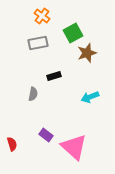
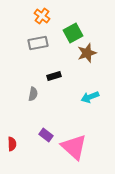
red semicircle: rotated 16 degrees clockwise
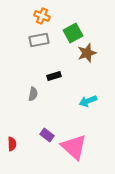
orange cross: rotated 14 degrees counterclockwise
gray rectangle: moved 1 px right, 3 px up
cyan arrow: moved 2 px left, 4 px down
purple rectangle: moved 1 px right
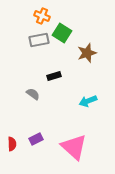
green square: moved 11 px left; rotated 30 degrees counterclockwise
gray semicircle: rotated 64 degrees counterclockwise
purple rectangle: moved 11 px left, 4 px down; rotated 64 degrees counterclockwise
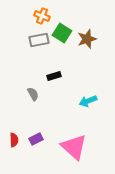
brown star: moved 14 px up
gray semicircle: rotated 24 degrees clockwise
red semicircle: moved 2 px right, 4 px up
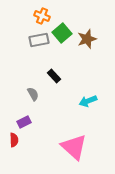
green square: rotated 18 degrees clockwise
black rectangle: rotated 64 degrees clockwise
purple rectangle: moved 12 px left, 17 px up
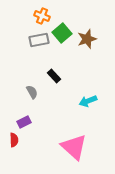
gray semicircle: moved 1 px left, 2 px up
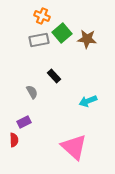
brown star: rotated 24 degrees clockwise
